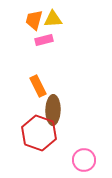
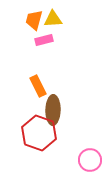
pink circle: moved 6 px right
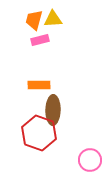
pink rectangle: moved 4 px left
orange rectangle: moved 1 px right, 1 px up; rotated 65 degrees counterclockwise
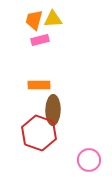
pink circle: moved 1 px left
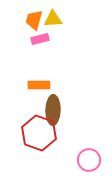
pink rectangle: moved 1 px up
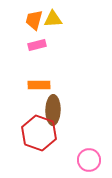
pink rectangle: moved 3 px left, 6 px down
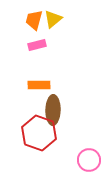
yellow triangle: rotated 36 degrees counterclockwise
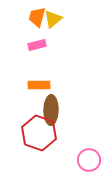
orange trapezoid: moved 3 px right, 3 px up
brown ellipse: moved 2 px left
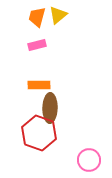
yellow triangle: moved 5 px right, 4 px up
brown ellipse: moved 1 px left, 2 px up
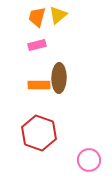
brown ellipse: moved 9 px right, 30 px up
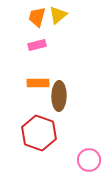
brown ellipse: moved 18 px down
orange rectangle: moved 1 px left, 2 px up
